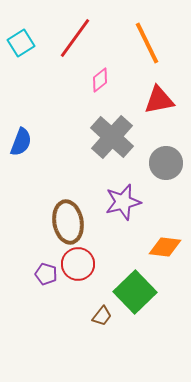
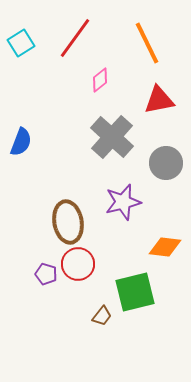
green square: rotated 30 degrees clockwise
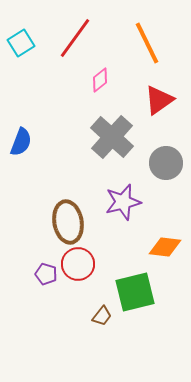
red triangle: rotated 24 degrees counterclockwise
